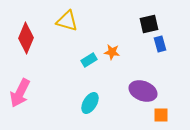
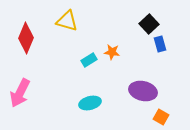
black square: rotated 30 degrees counterclockwise
purple ellipse: rotated 8 degrees counterclockwise
cyan ellipse: rotated 45 degrees clockwise
orange square: moved 2 px down; rotated 28 degrees clockwise
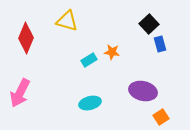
orange square: rotated 28 degrees clockwise
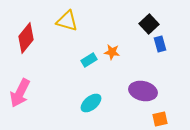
red diamond: rotated 16 degrees clockwise
cyan ellipse: moved 1 px right; rotated 25 degrees counterclockwise
orange square: moved 1 px left, 2 px down; rotated 21 degrees clockwise
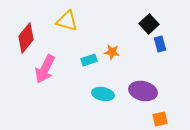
cyan rectangle: rotated 14 degrees clockwise
pink arrow: moved 25 px right, 24 px up
cyan ellipse: moved 12 px right, 9 px up; rotated 50 degrees clockwise
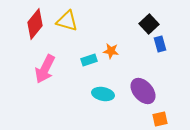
red diamond: moved 9 px right, 14 px up
orange star: moved 1 px left, 1 px up
purple ellipse: rotated 36 degrees clockwise
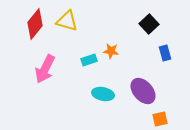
blue rectangle: moved 5 px right, 9 px down
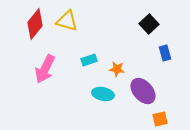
orange star: moved 6 px right, 18 px down
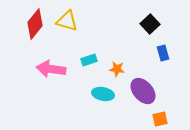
black square: moved 1 px right
blue rectangle: moved 2 px left
pink arrow: moved 6 px right; rotated 72 degrees clockwise
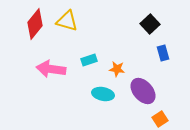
orange square: rotated 21 degrees counterclockwise
